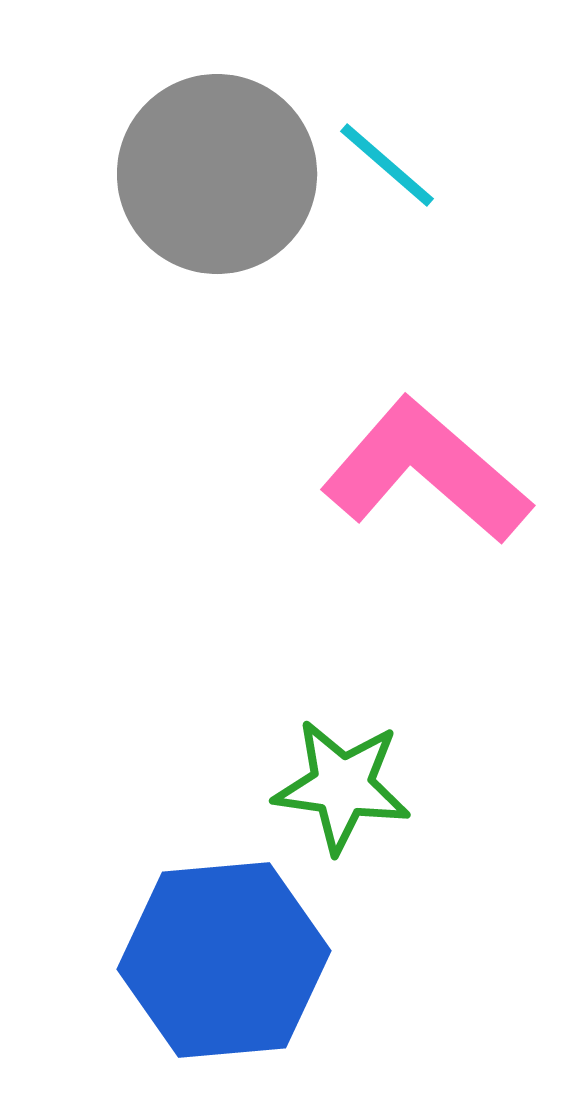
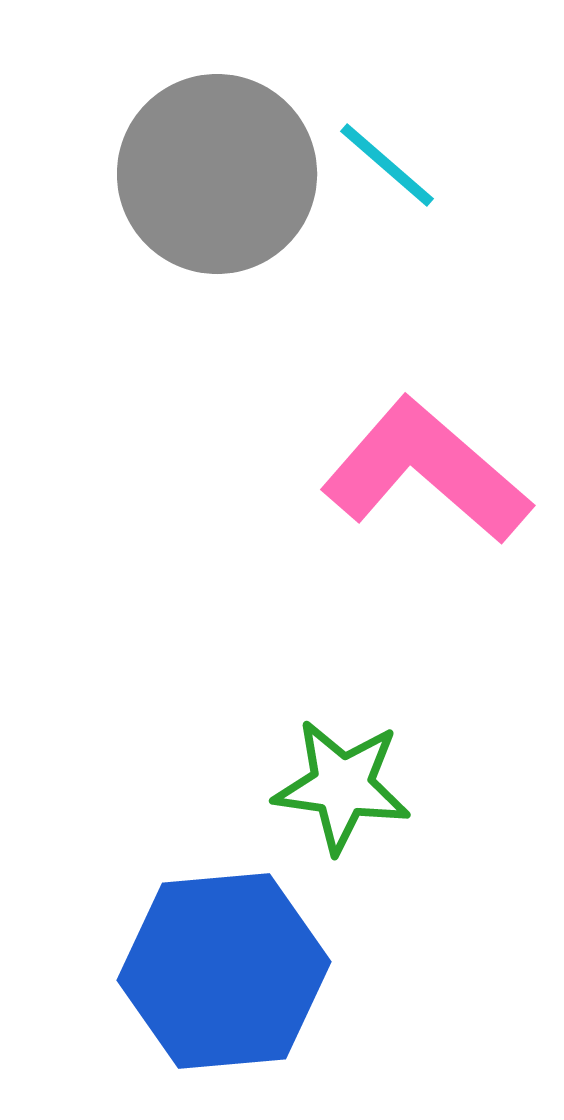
blue hexagon: moved 11 px down
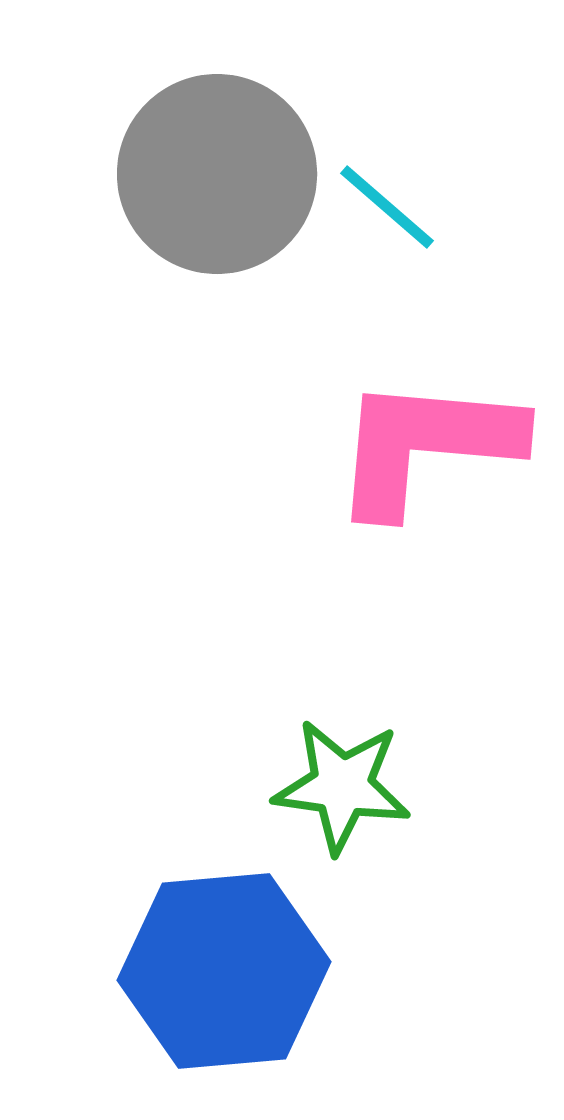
cyan line: moved 42 px down
pink L-shape: moved 26 px up; rotated 36 degrees counterclockwise
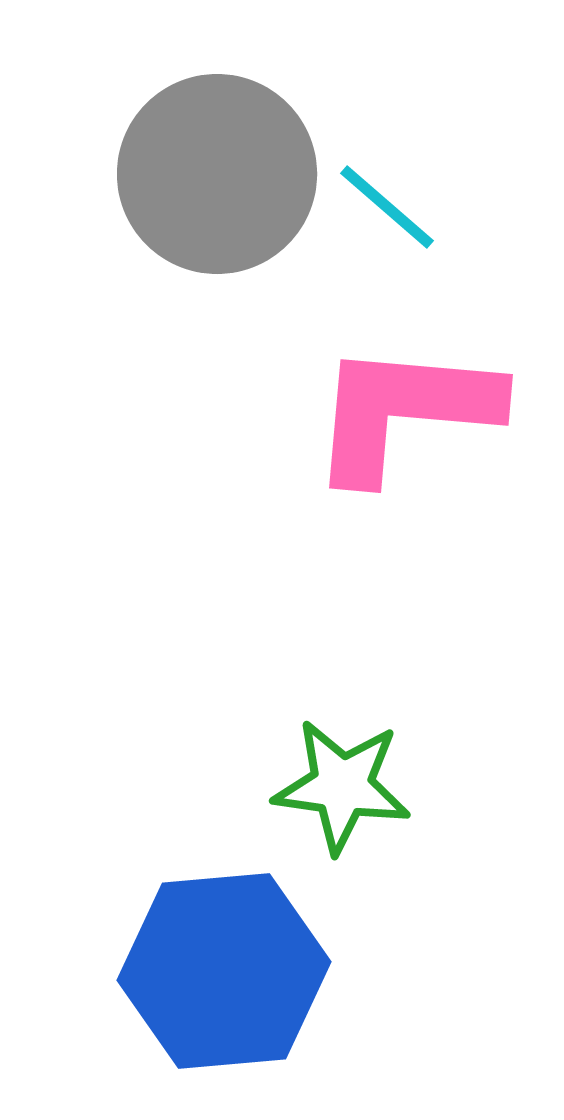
pink L-shape: moved 22 px left, 34 px up
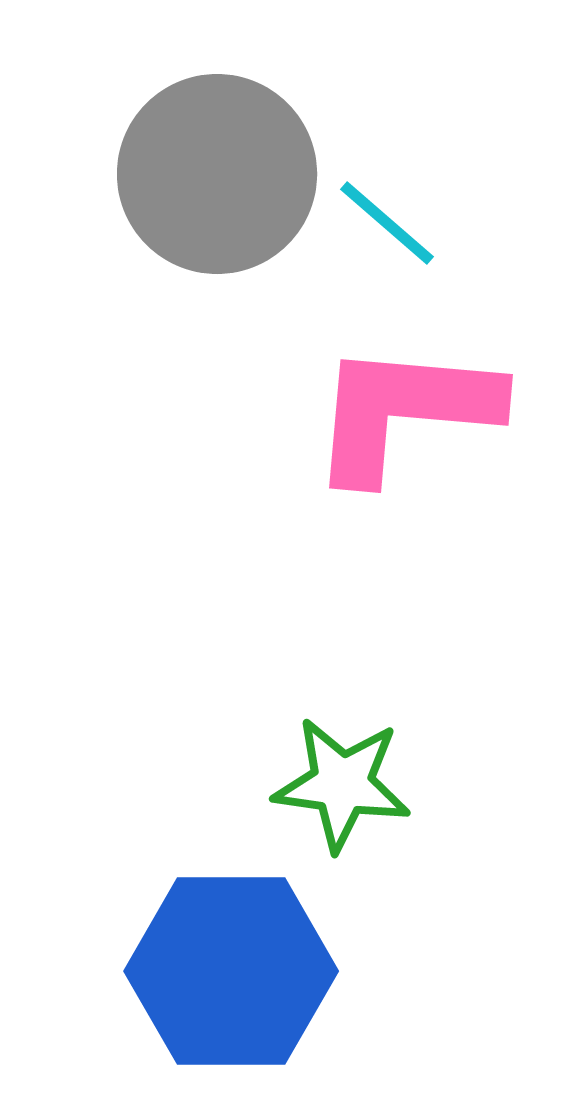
cyan line: moved 16 px down
green star: moved 2 px up
blue hexagon: moved 7 px right; rotated 5 degrees clockwise
